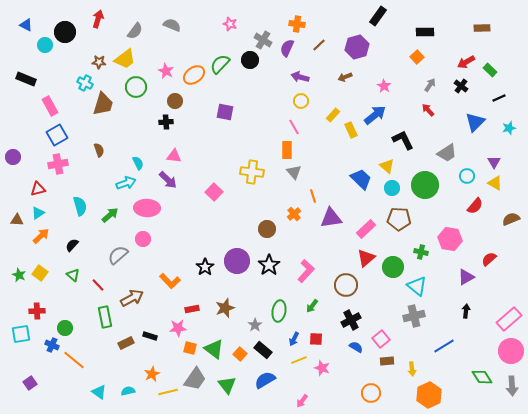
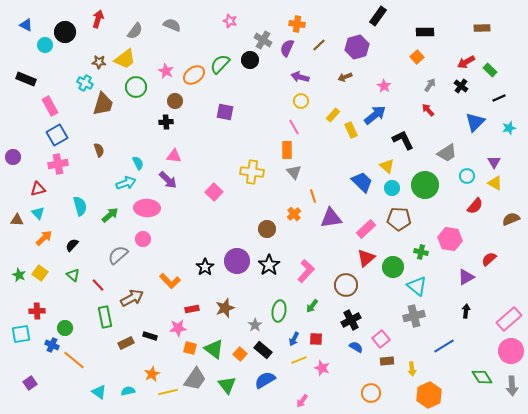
pink star at (230, 24): moved 3 px up
blue trapezoid at (361, 179): moved 1 px right, 3 px down
cyan triangle at (38, 213): rotated 40 degrees counterclockwise
orange arrow at (41, 236): moved 3 px right, 2 px down
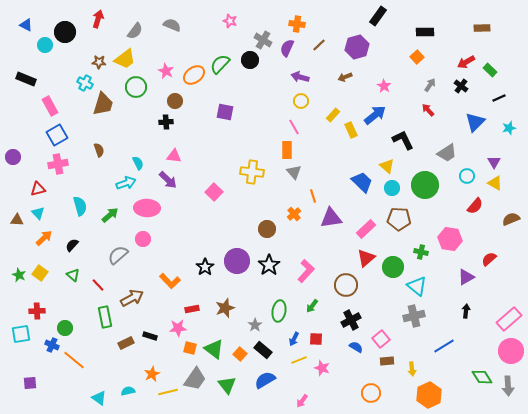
purple square at (30, 383): rotated 32 degrees clockwise
gray arrow at (512, 386): moved 4 px left
cyan triangle at (99, 392): moved 6 px down
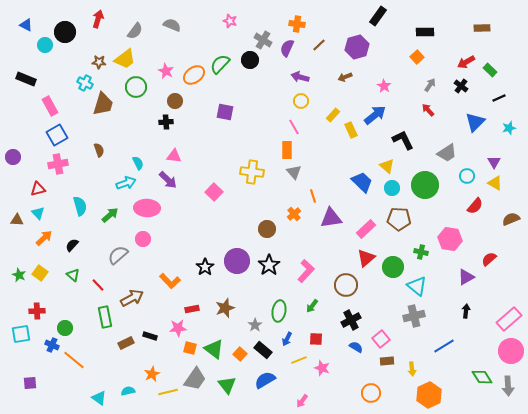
blue arrow at (294, 339): moved 7 px left
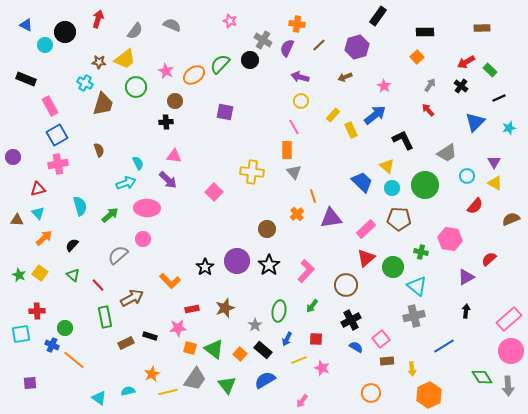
orange cross at (294, 214): moved 3 px right
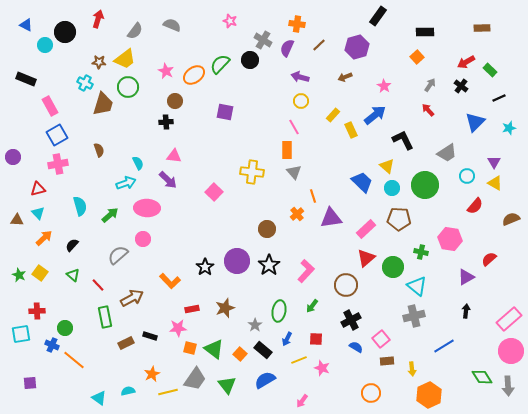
green circle at (136, 87): moved 8 px left
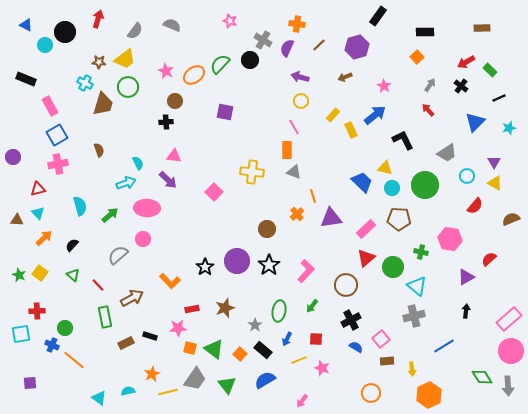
yellow triangle at (387, 166): moved 2 px left, 2 px down; rotated 28 degrees counterclockwise
gray triangle at (294, 172): rotated 28 degrees counterclockwise
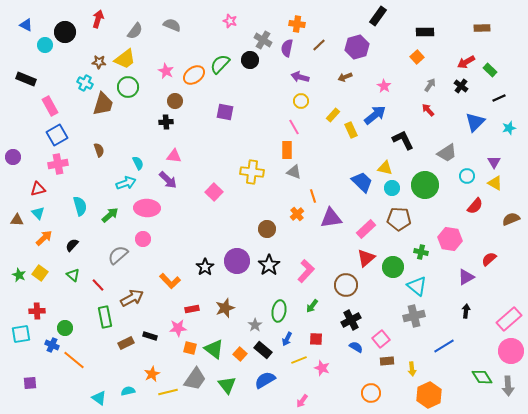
purple semicircle at (287, 48): rotated 12 degrees counterclockwise
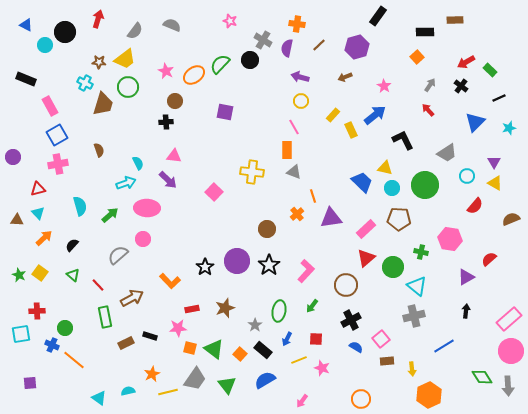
brown rectangle at (482, 28): moved 27 px left, 8 px up
orange circle at (371, 393): moved 10 px left, 6 px down
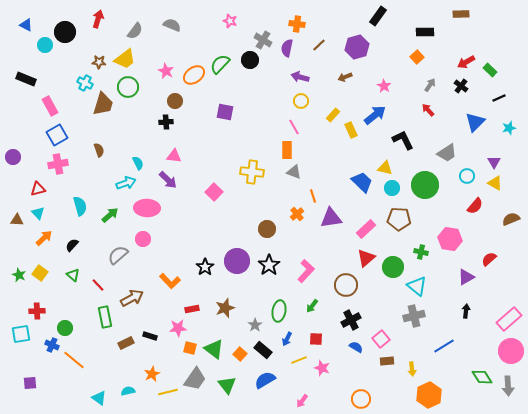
brown rectangle at (455, 20): moved 6 px right, 6 px up
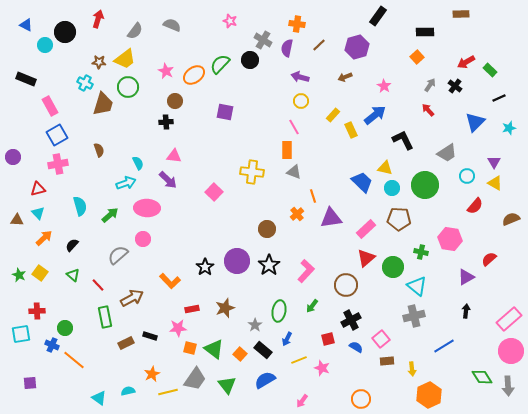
black cross at (461, 86): moved 6 px left
red square at (316, 339): moved 12 px right; rotated 16 degrees counterclockwise
